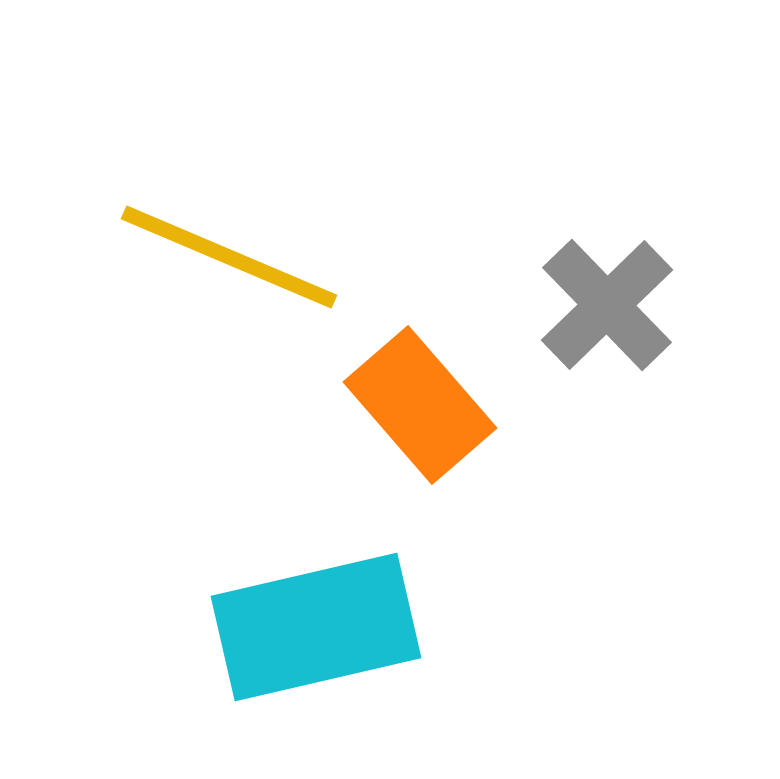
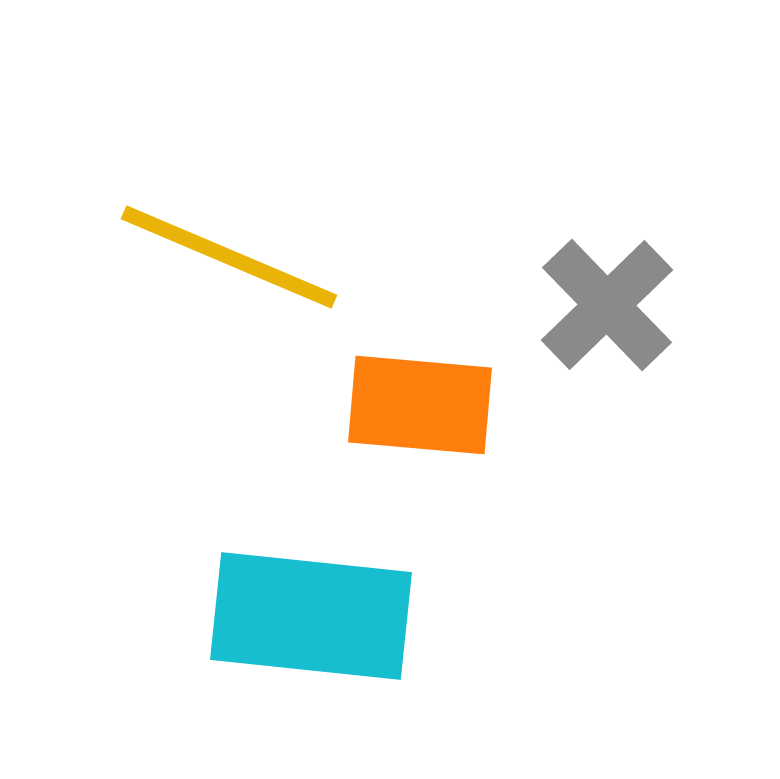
orange rectangle: rotated 44 degrees counterclockwise
cyan rectangle: moved 5 px left, 11 px up; rotated 19 degrees clockwise
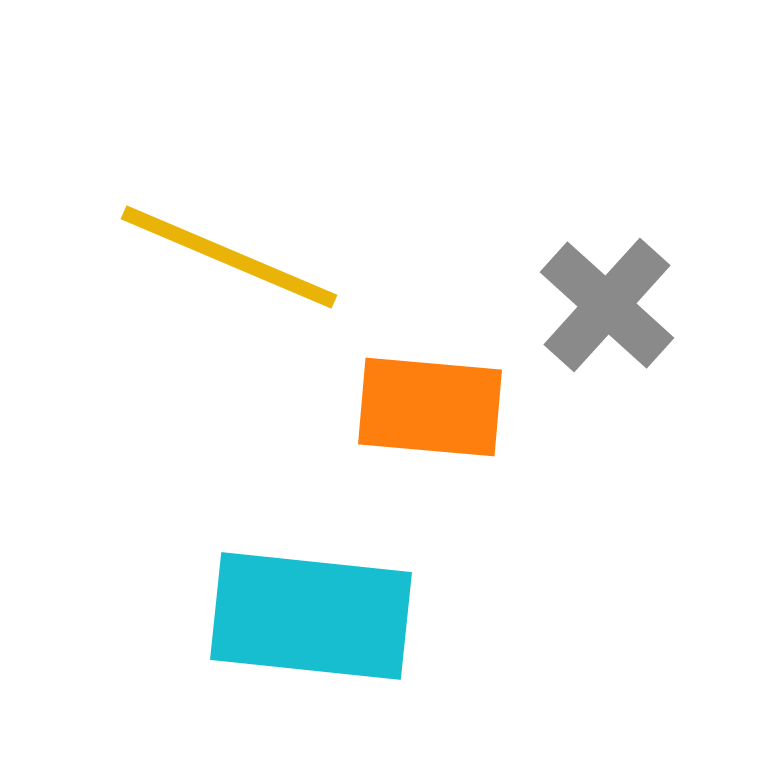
gray cross: rotated 4 degrees counterclockwise
orange rectangle: moved 10 px right, 2 px down
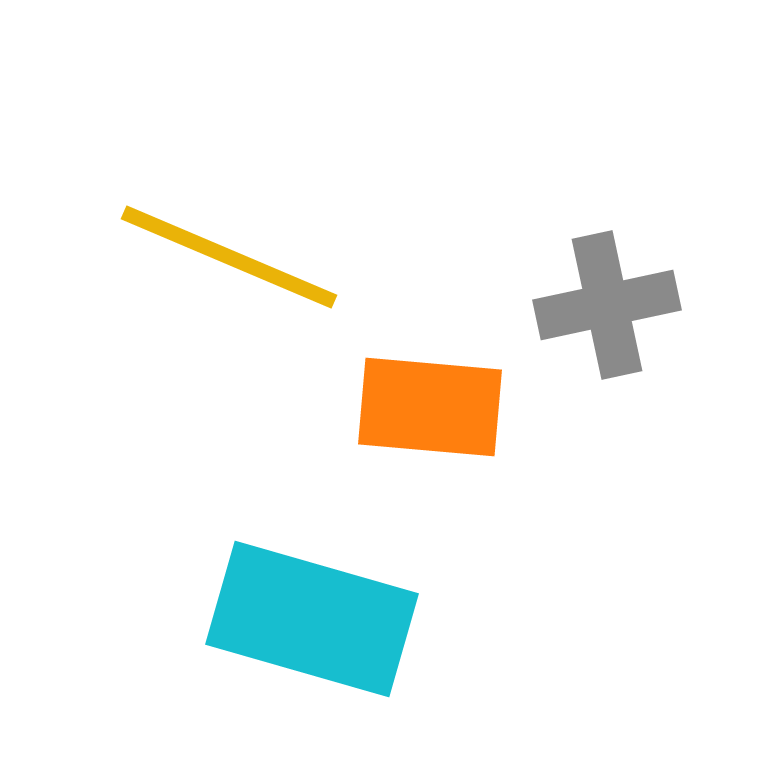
gray cross: rotated 36 degrees clockwise
cyan rectangle: moved 1 px right, 3 px down; rotated 10 degrees clockwise
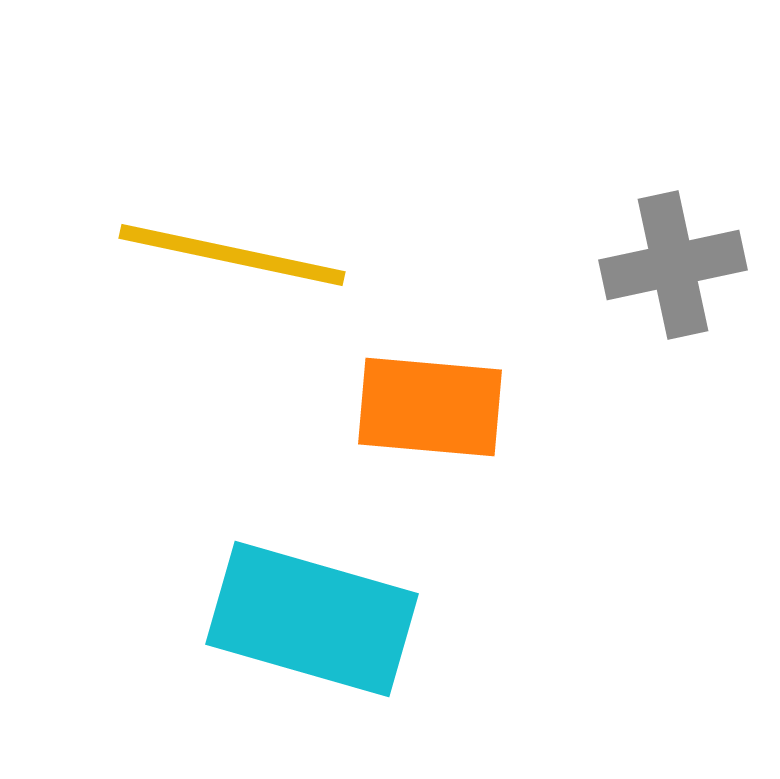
yellow line: moved 3 px right, 2 px up; rotated 11 degrees counterclockwise
gray cross: moved 66 px right, 40 px up
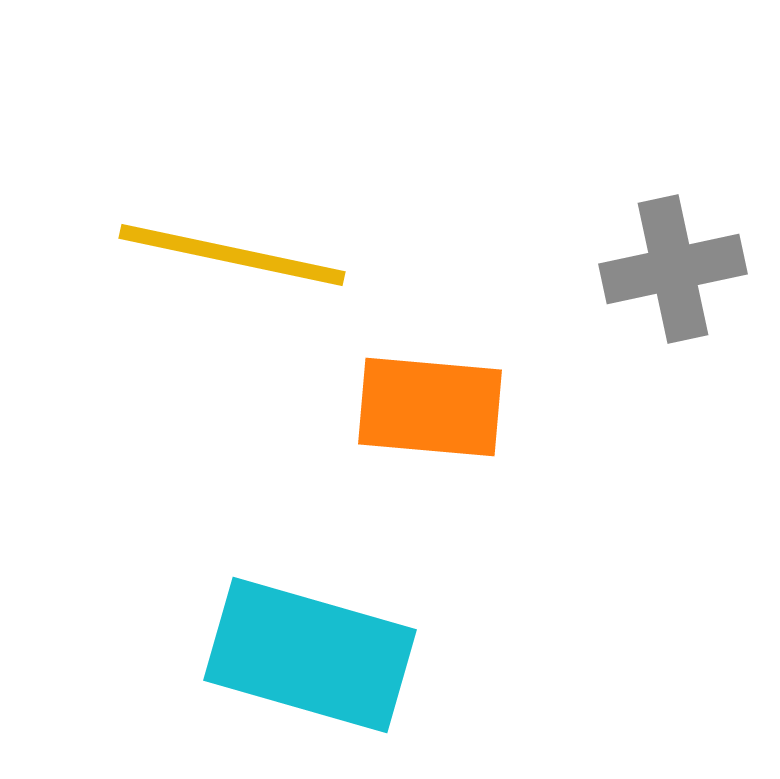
gray cross: moved 4 px down
cyan rectangle: moved 2 px left, 36 px down
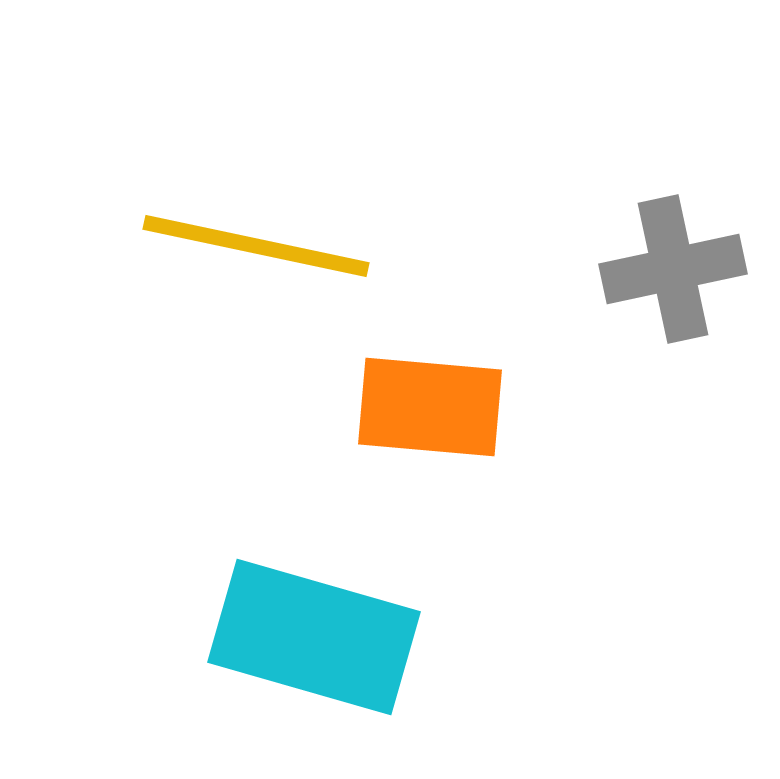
yellow line: moved 24 px right, 9 px up
cyan rectangle: moved 4 px right, 18 px up
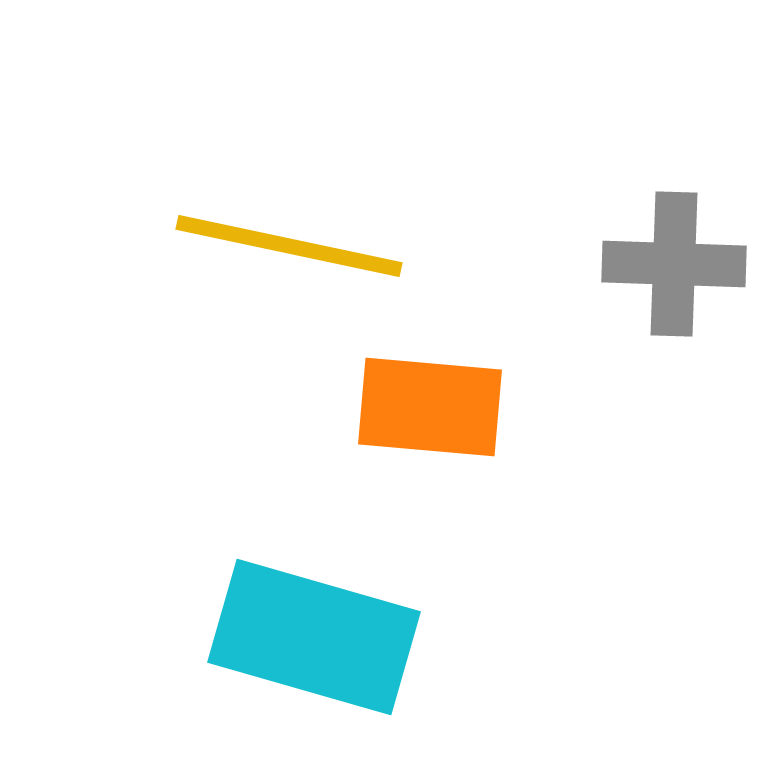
yellow line: moved 33 px right
gray cross: moved 1 px right, 5 px up; rotated 14 degrees clockwise
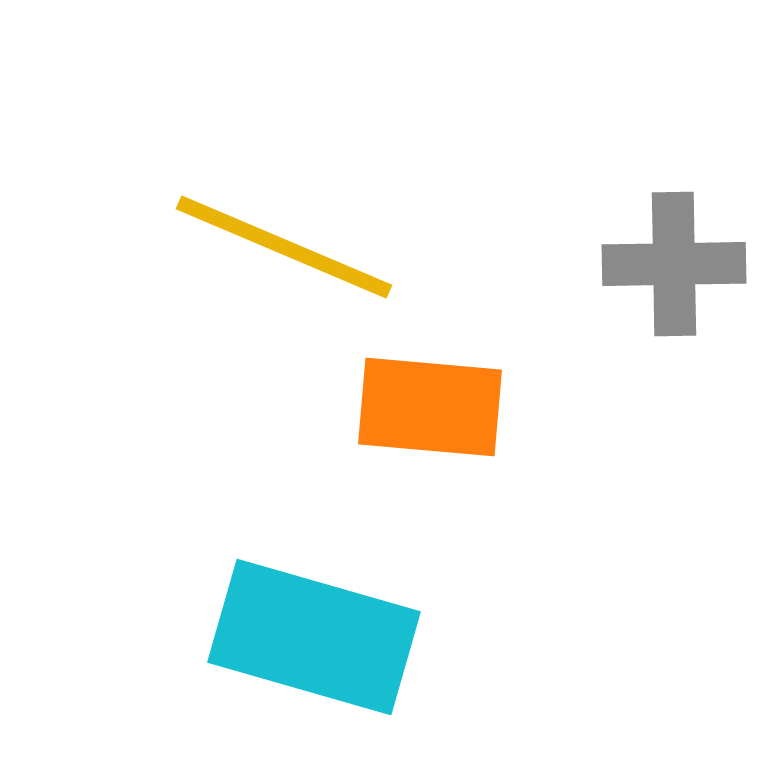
yellow line: moved 5 px left, 1 px down; rotated 11 degrees clockwise
gray cross: rotated 3 degrees counterclockwise
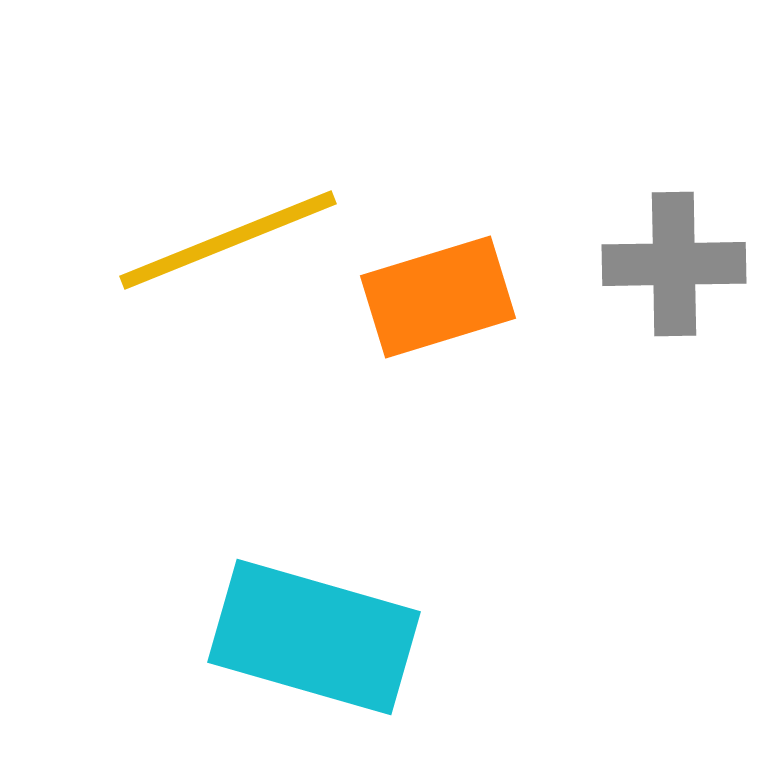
yellow line: moved 56 px left, 7 px up; rotated 45 degrees counterclockwise
orange rectangle: moved 8 px right, 110 px up; rotated 22 degrees counterclockwise
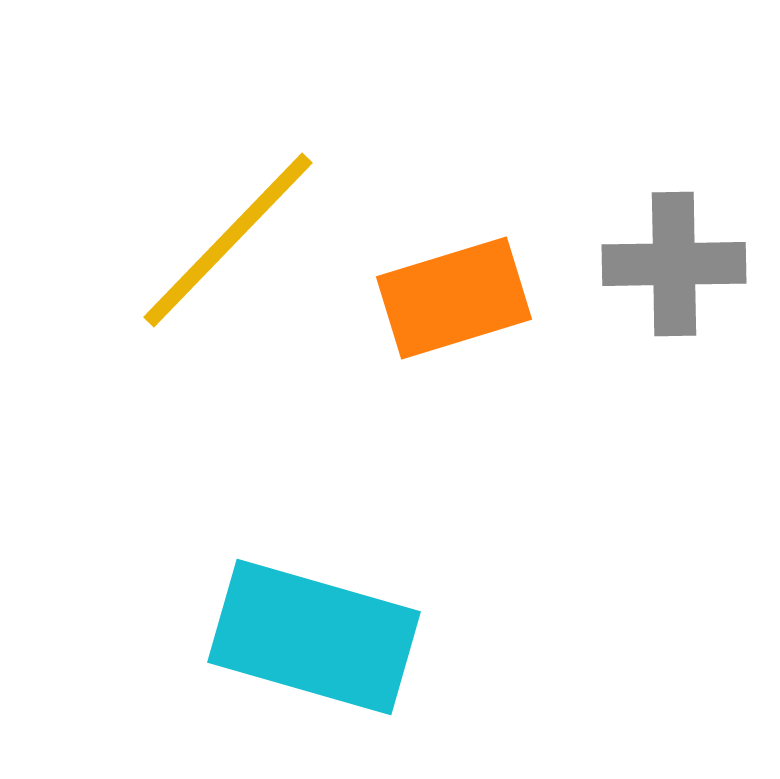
yellow line: rotated 24 degrees counterclockwise
orange rectangle: moved 16 px right, 1 px down
